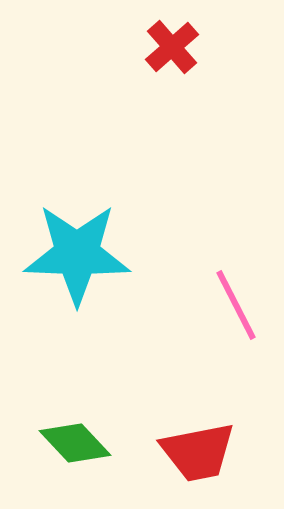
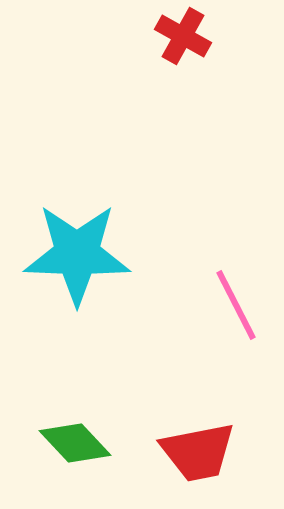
red cross: moved 11 px right, 11 px up; rotated 20 degrees counterclockwise
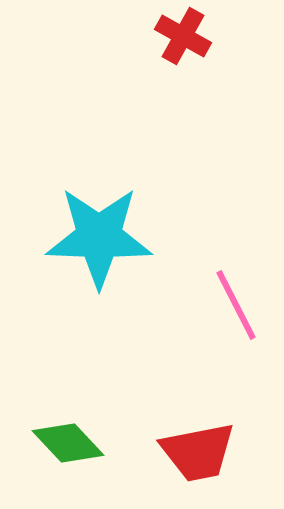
cyan star: moved 22 px right, 17 px up
green diamond: moved 7 px left
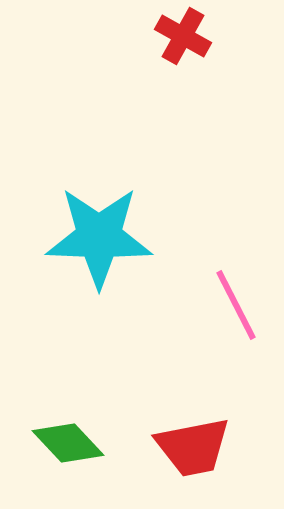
red trapezoid: moved 5 px left, 5 px up
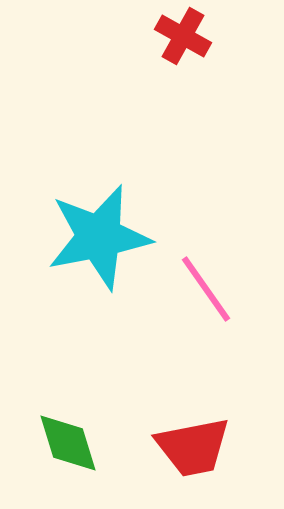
cyan star: rotated 13 degrees counterclockwise
pink line: moved 30 px left, 16 px up; rotated 8 degrees counterclockwise
green diamond: rotated 26 degrees clockwise
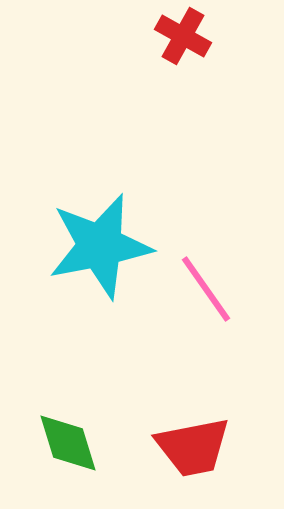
cyan star: moved 1 px right, 9 px down
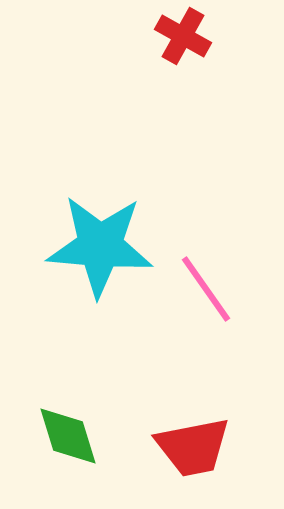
cyan star: rotated 16 degrees clockwise
green diamond: moved 7 px up
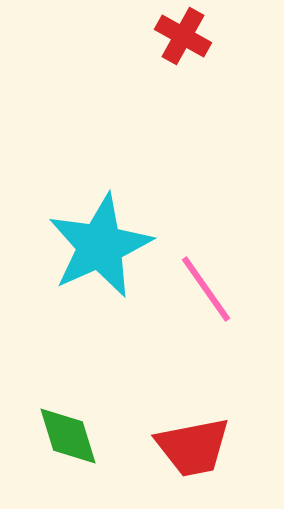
cyan star: rotated 29 degrees counterclockwise
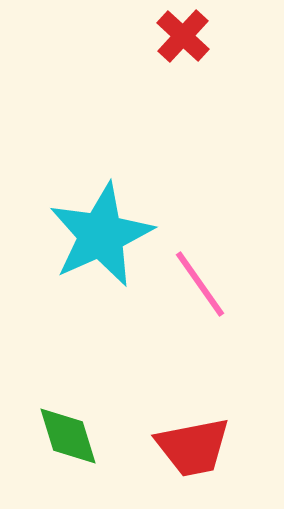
red cross: rotated 14 degrees clockwise
cyan star: moved 1 px right, 11 px up
pink line: moved 6 px left, 5 px up
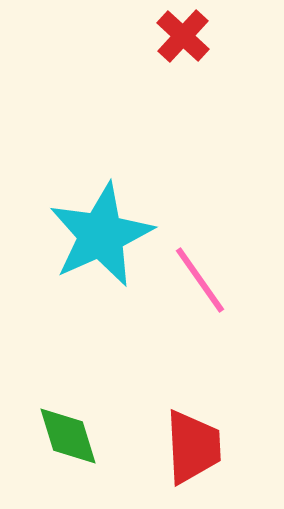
pink line: moved 4 px up
red trapezoid: rotated 82 degrees counterclockwise
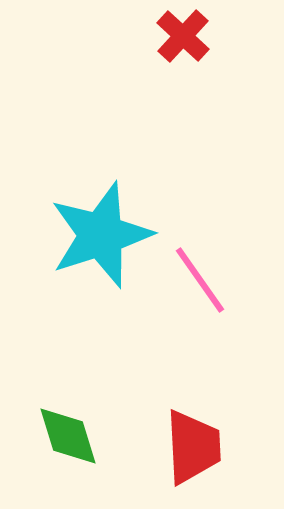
cyan star: rotated 6 degrees clockwise
